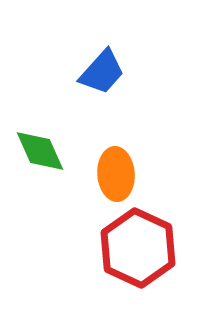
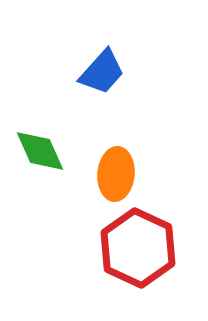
orange ellipse: rotated 9 degrees clockwise
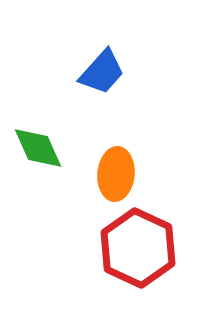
green diamond: moved 2 px left, 3 px up
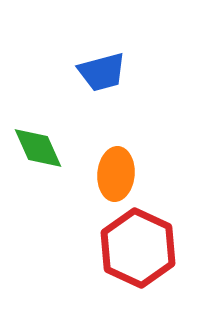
blue trapezoid: rotated 33 degrees clockwise
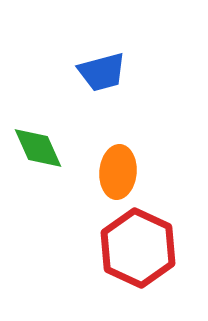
orange ellipse: moved 2 px right, 2 px up
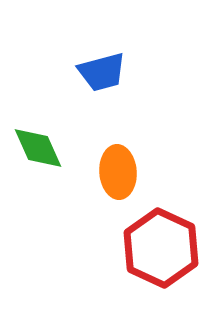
orange ellipse: rotated 9 degrees counterclockwise
red hexagon: moved 23 px right
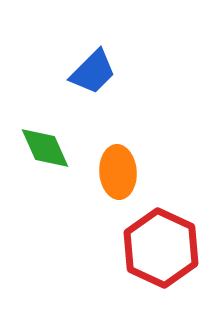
blue trapezoid: moved 9 px left; rotated 30 degrees counterclockwise
green diamond: moved 7 px right
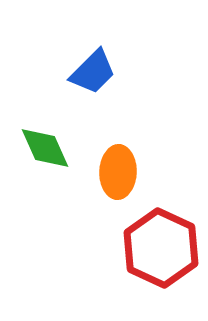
orange ellipse: rotated 6 degrees clockwise
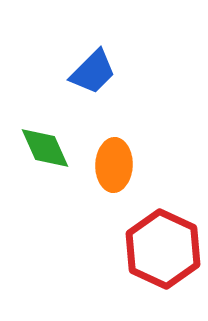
orange ellipse: moved 4 px left, 7 px up
red hexagon: moved 2 px right, 1 px down
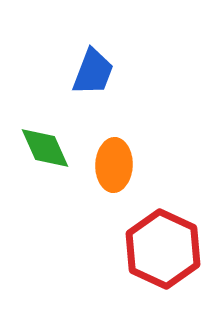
blue trapezoid: rotated 24 degrees counterclockwise
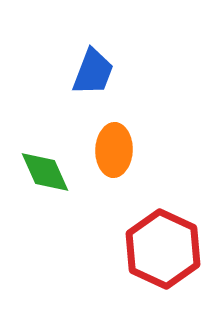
green diamond: moved 24 px down
orange ellipse: moved 15 px up
